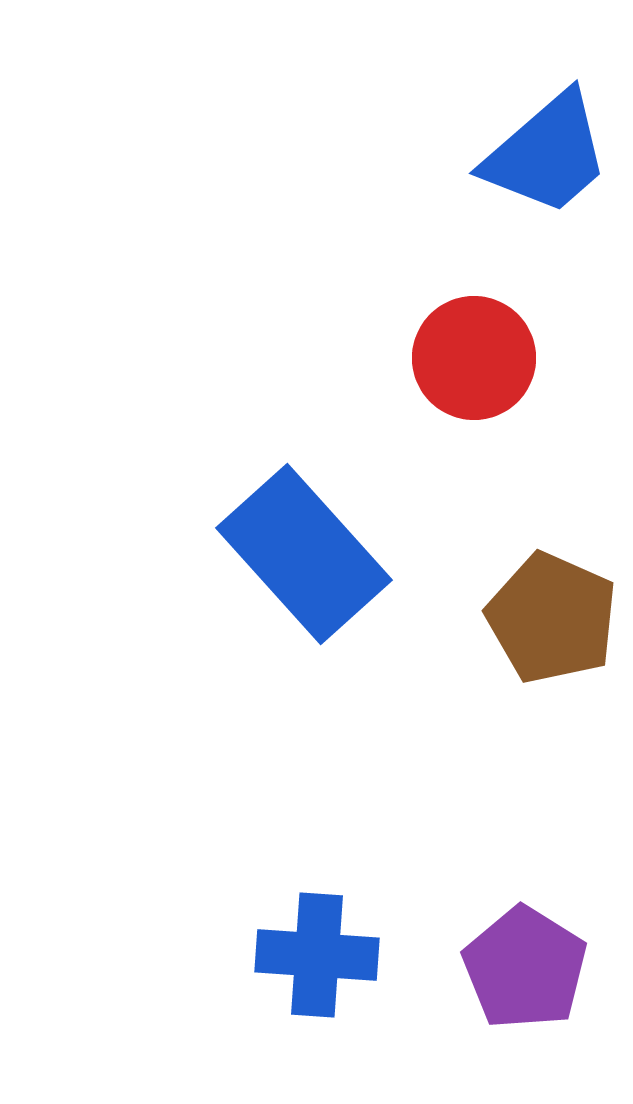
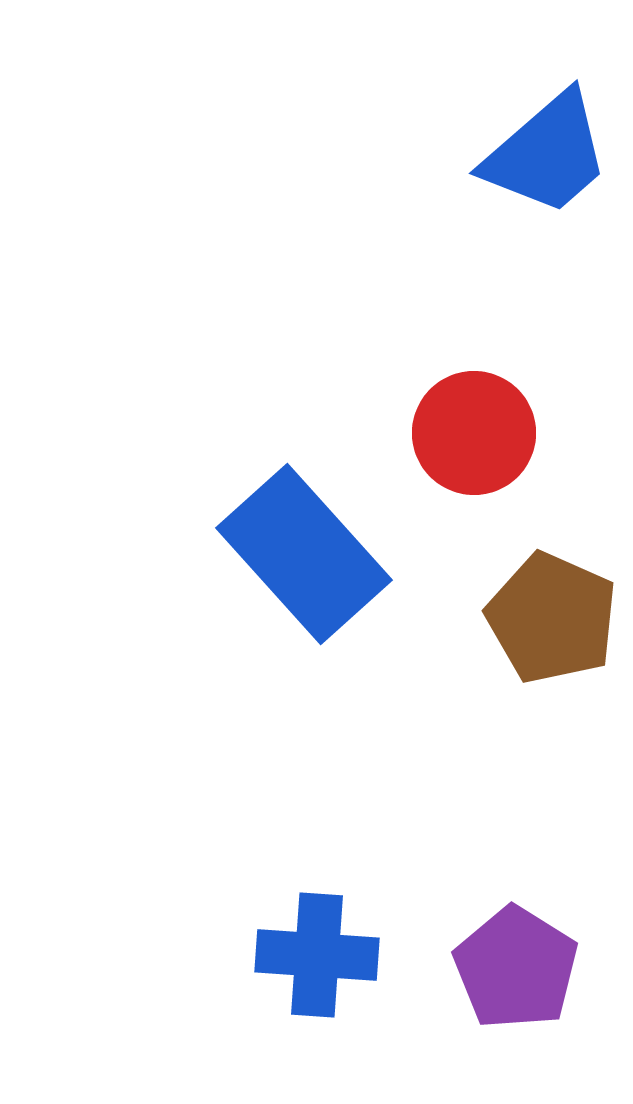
red circle: moved 75 px down
purple pentagon: moved 9 px left
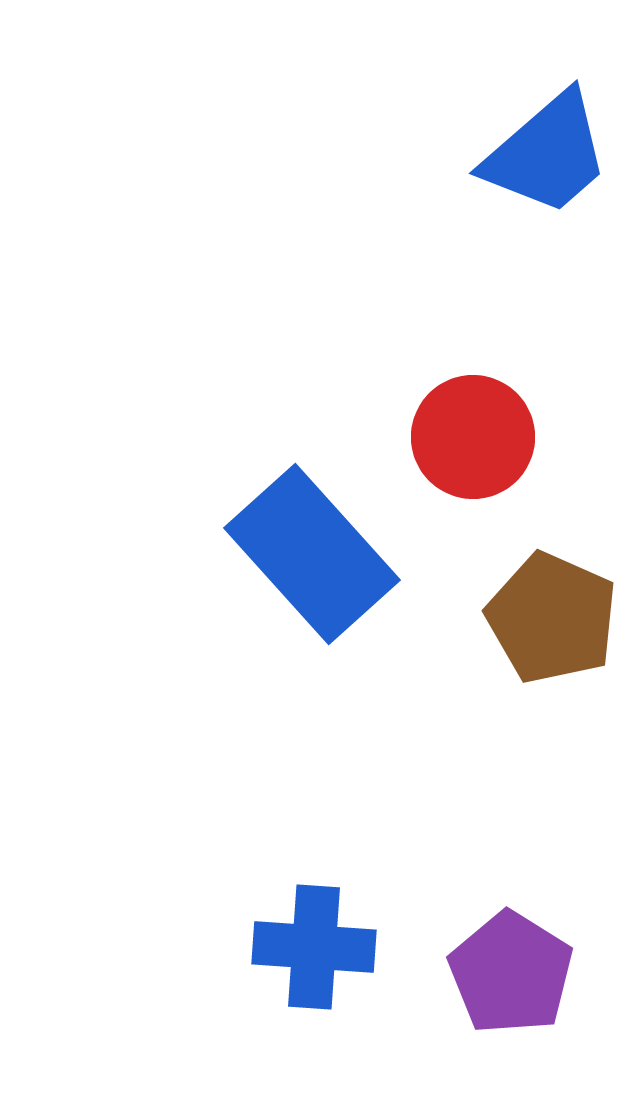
red circle: moved 1 px left, 4 px down
blue rectangle: moved 8 px right
blue cross: moved 3 px left, 8 px up
purple pentagon: moved 5 px left, 5 px down
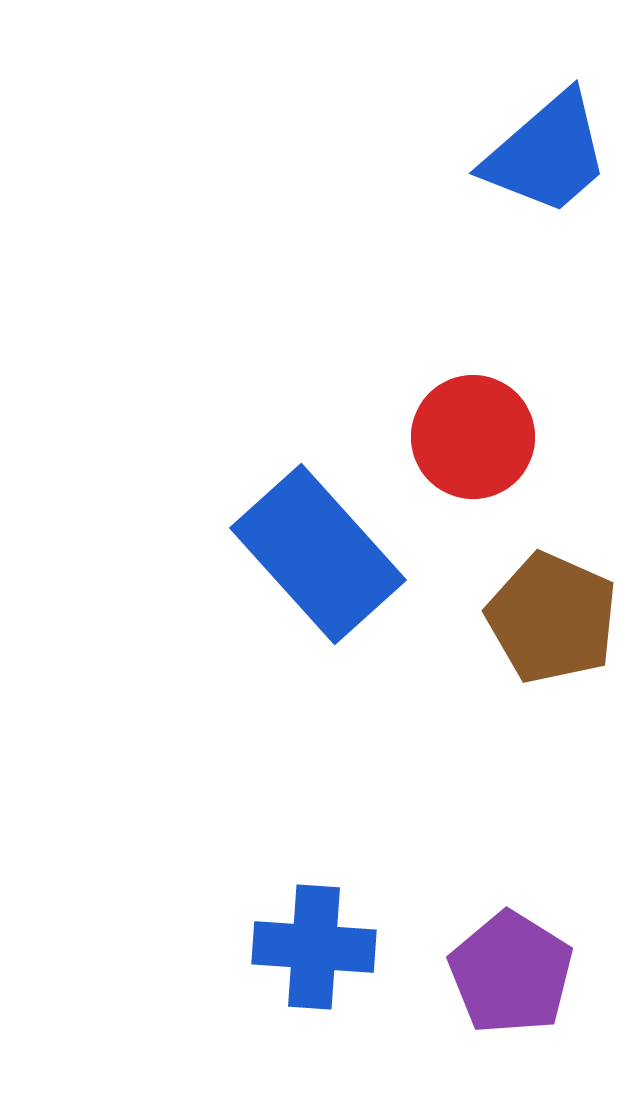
blue rectangle: moved 6 px right
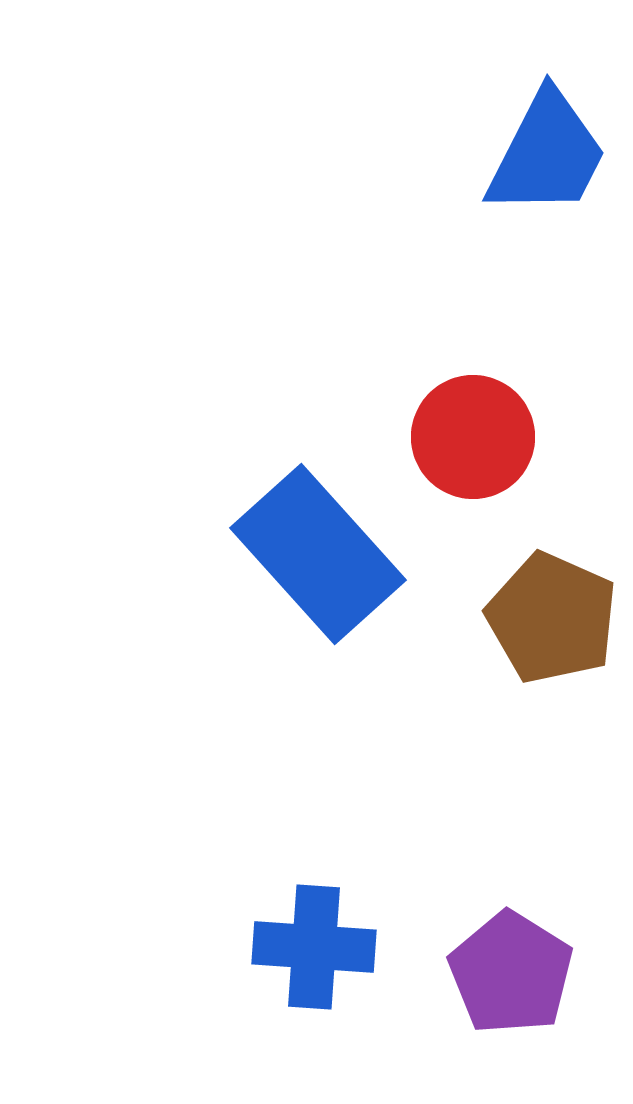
blue trapezoid: rotated 22 degrees counterclockwise
